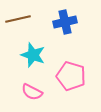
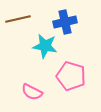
cyan star: moved 12 px right, 9 px up; rotated 10 degrees counterclockwise
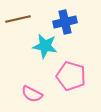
pink semicircle: moved 2 px down
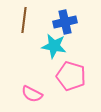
brown line: moved 6 px right, 1 px down; rotated 70 degrees counterclockwise
cyan star: moved 9 px right
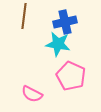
brown line: moved 4 px up
cyan star: moved 4 px right, 2 px up
pink pentagon: rotated 8 degrees clockwise
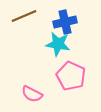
brown line: rotated 60 degrees clockwise
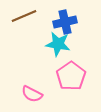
pink pentagon: rotated 12 degrees clockwise
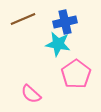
brown line: moved 1 px left, 3 px down
pink pentagon: moved 5 px right, 2 px up
pink semicircle: moved 1 px left; rotated 15 degrees clockwise
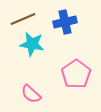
cyan star: moved 26 px left
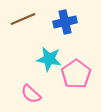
cyan star: moved 17 px right, 15 px down
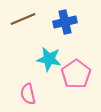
pink semicircle: moved 3 px left; rotated 35 degrees clockwise
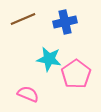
pink semicircle: rotated 125 degrees clockwise
